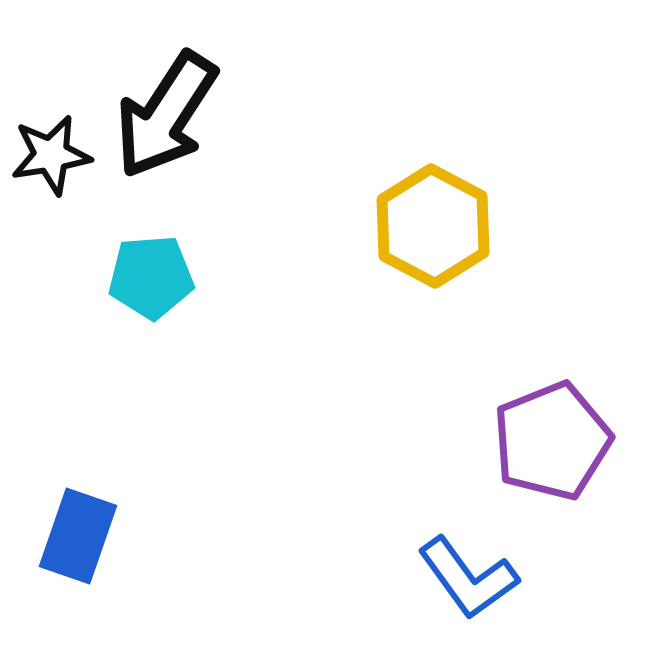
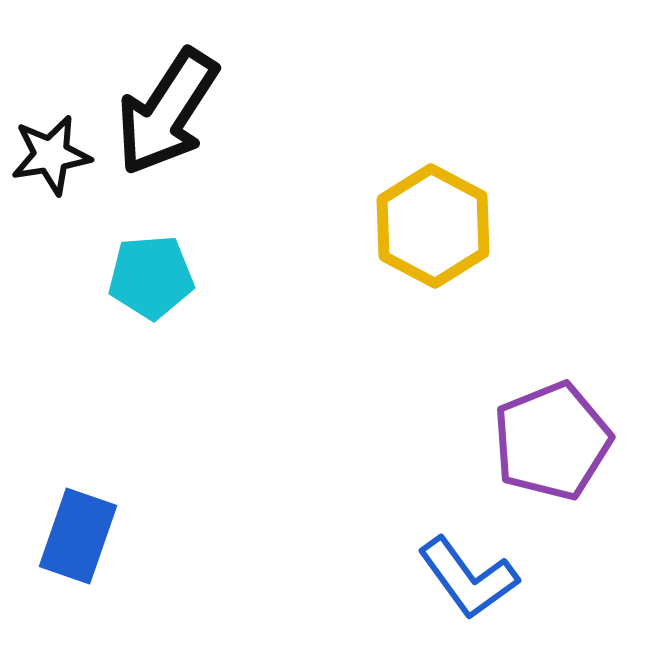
black arrow: moved 1 px right, 3 px up
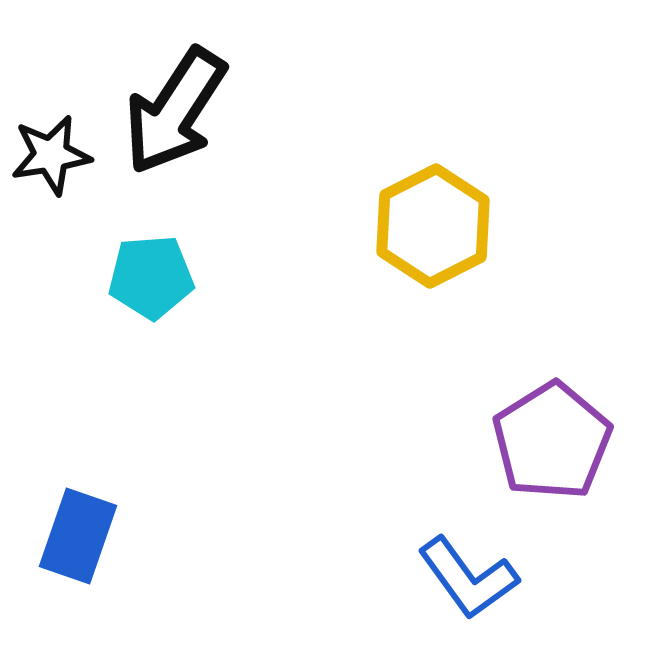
black arrow: moved 8 px right, 1 px up
yellow hexagon: rotated 5 degrees clockwise
purple pentagon: rotated 10 degrees counterclockwise
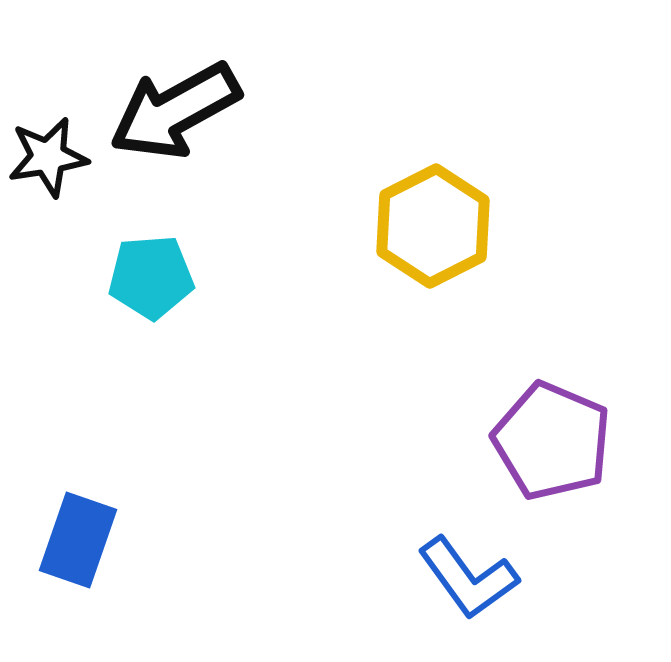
black arrow: rotated 28 degrees clockwise
black star: moved 3 px left, 2 px down
purple pentagon: rotated 17 degrees counterclockwise
blue rectangle: moved 4 px down
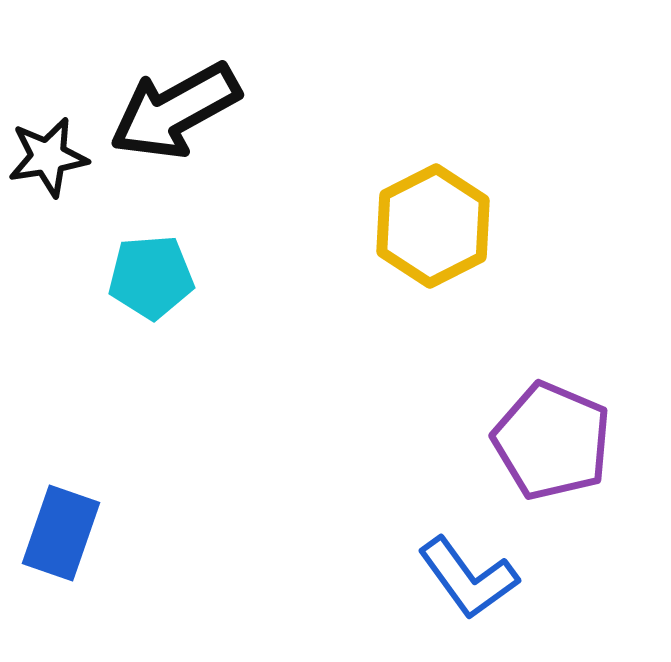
blue rectangle: moved 17 px left, 7 px up
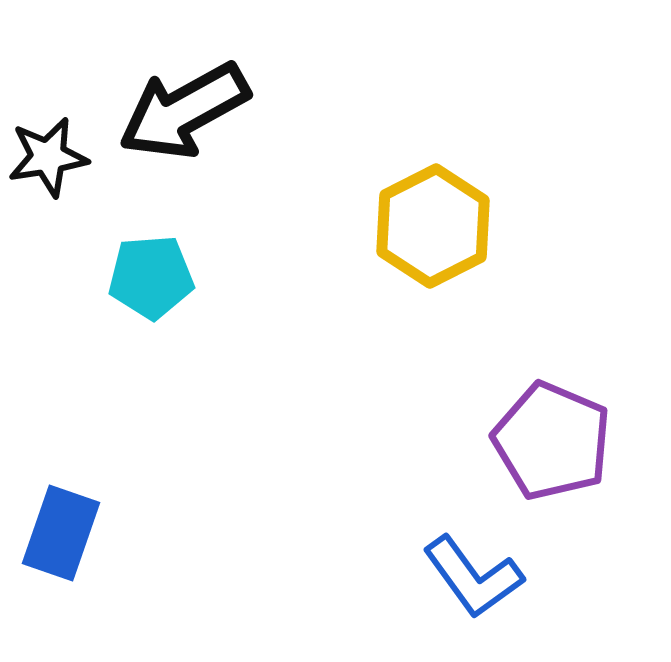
black arrow: moved 9 px right
blue L-shape: moved 5 px right, 1 px up
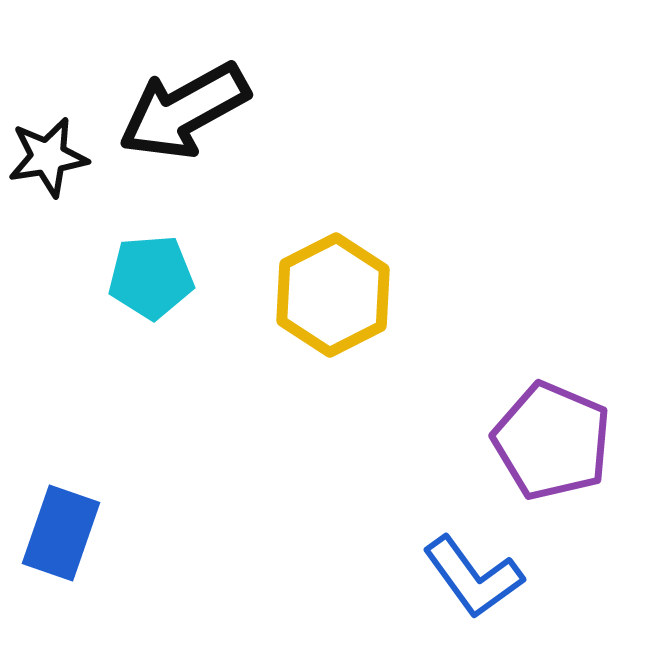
yellow hexagon: moved 100 px left, 69 px down
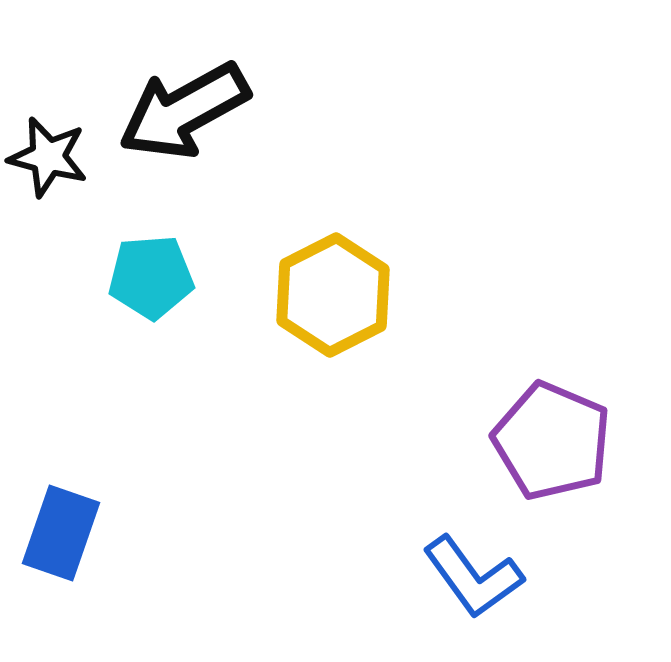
black star: rotated 24 degrees clockwise
